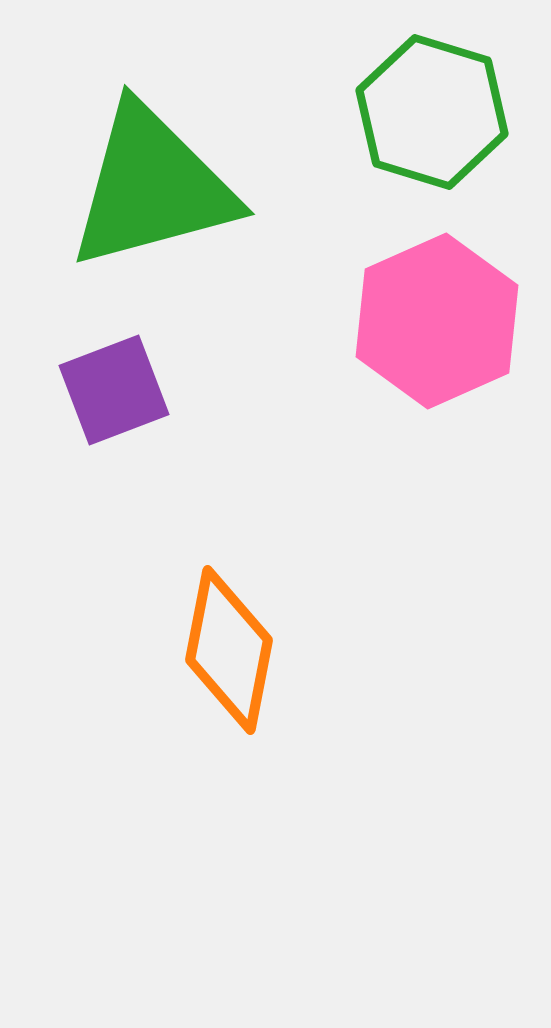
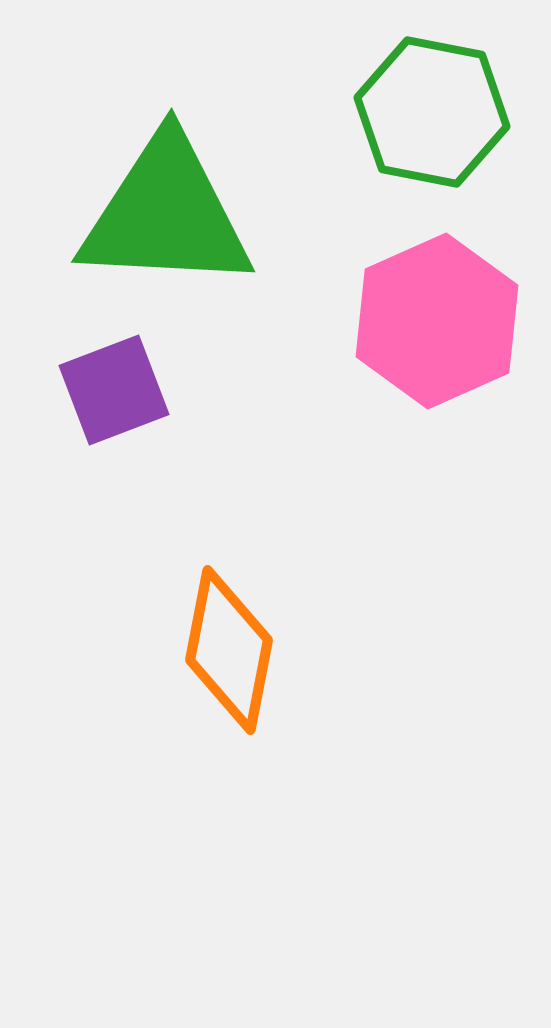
green hexagon: rotated 6 degrees counterclockwise
green triangle: moved 14 px right, 27 px down; rotated 18 degrees clockwise
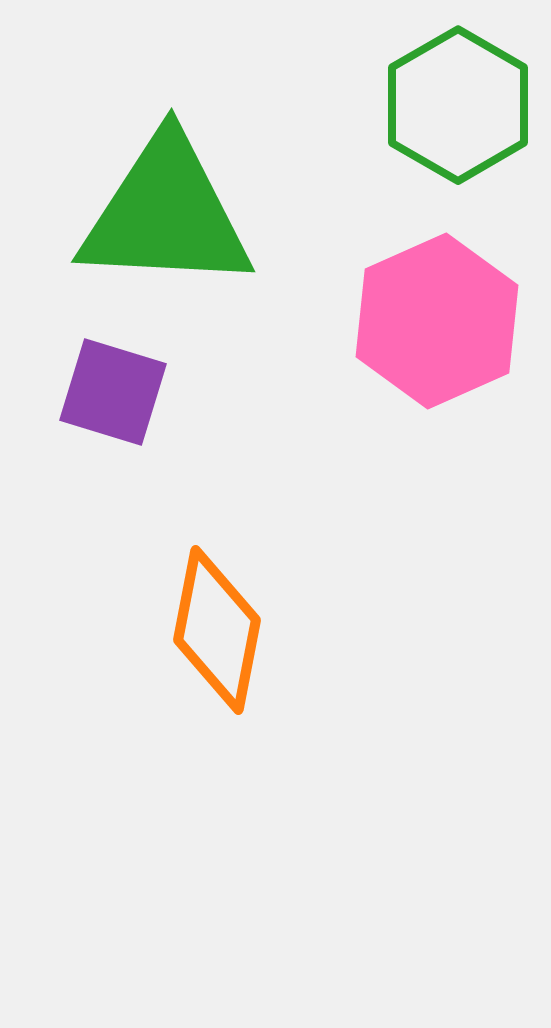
green hexagon: moved 26 px right, 7 px up; rotated 19 degrees clockwise
purple square: moved 1 px left, 2 px down; rotated 38 degrees clockwise
orange diamond: moved 12 px left, 20 px up
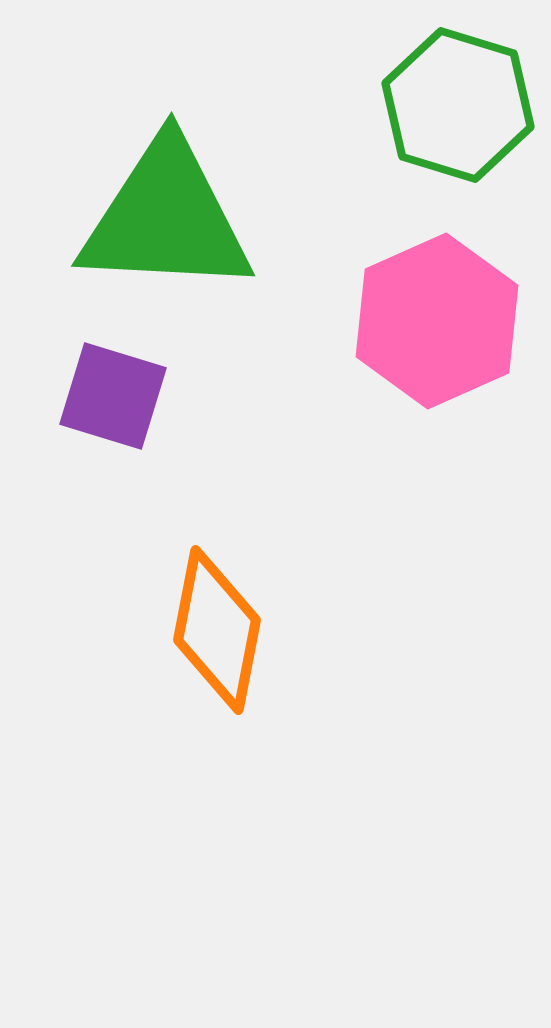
green hexagon: rotated 13 degrees counterclockwise
green triangle: moved 4 px down
purple square: moved 4 px down
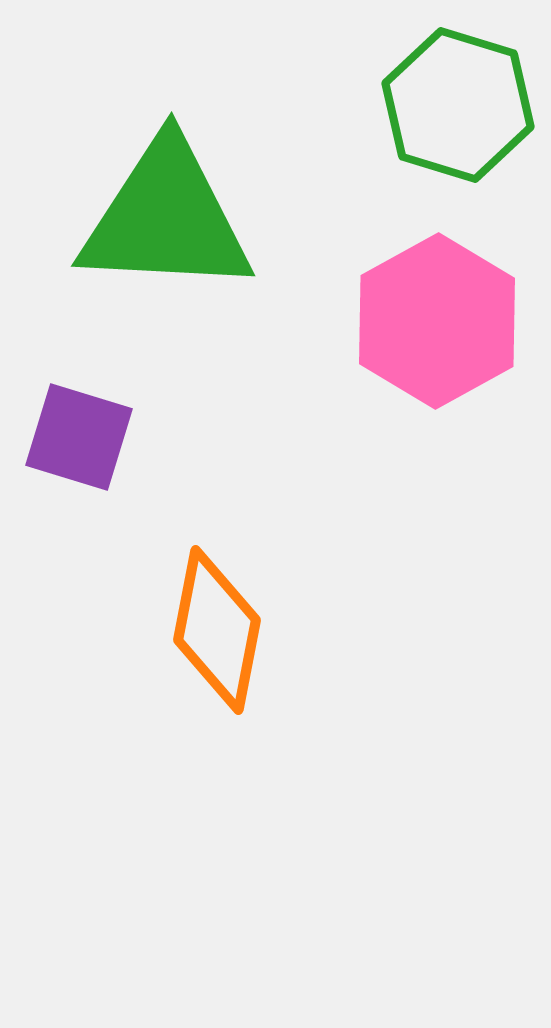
pink hexagon: rotated 5 degrees counterclockwise
purple square: moved 34 px left, 41 px down
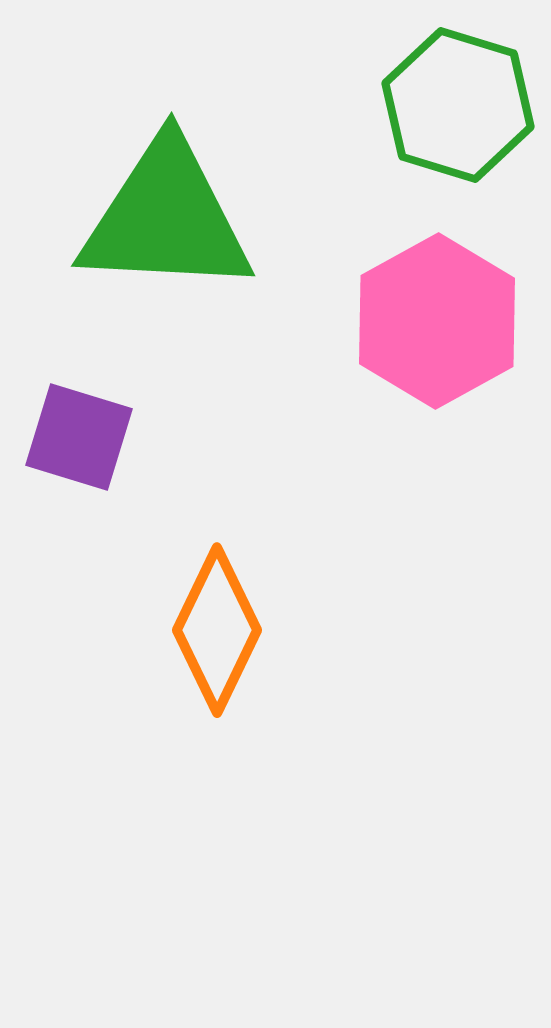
orange diamond: rotated 15 degrees clockwise
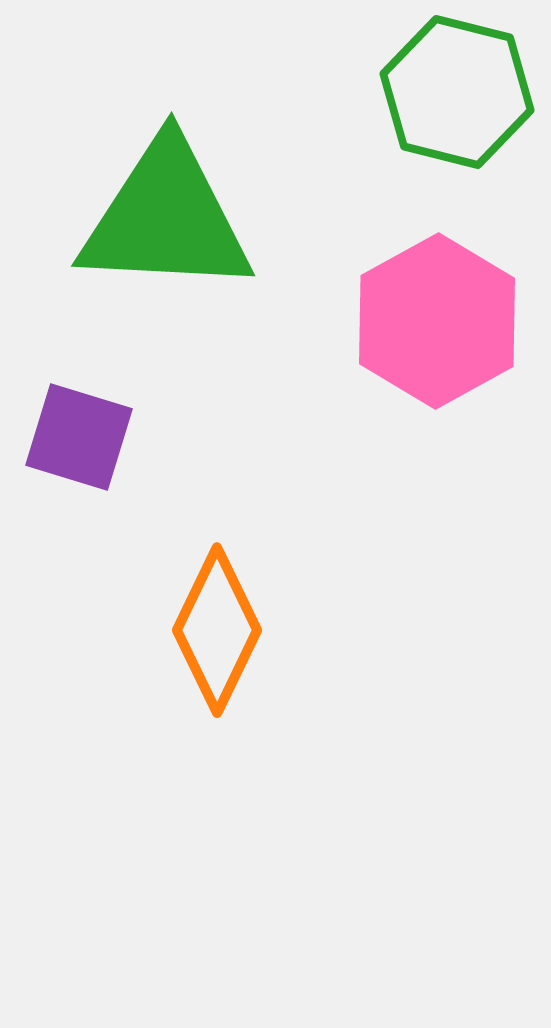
green hexagon: moved 1 px left, 13 px up; rotated 3 degrees counterclockwise
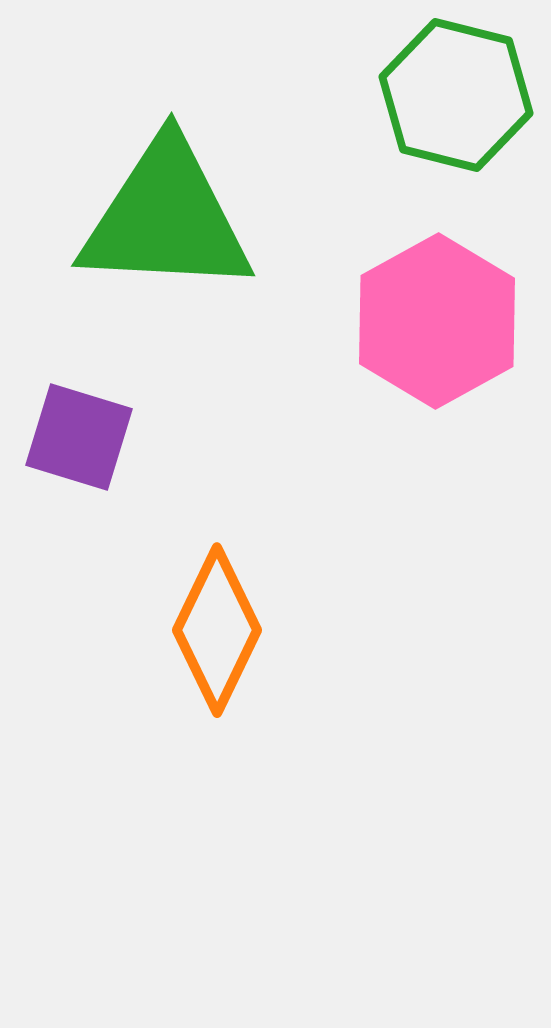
green hexagon: moved 1 px left, 3 px down
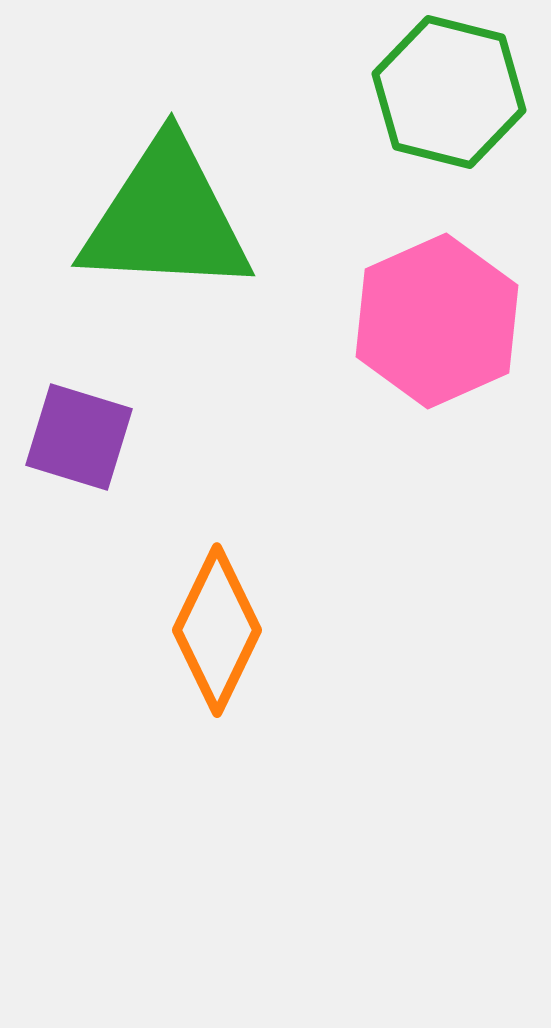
green hexagon: moved 7 px left, 3 px up
pink hexagon: rotated 5 degrees clockwise
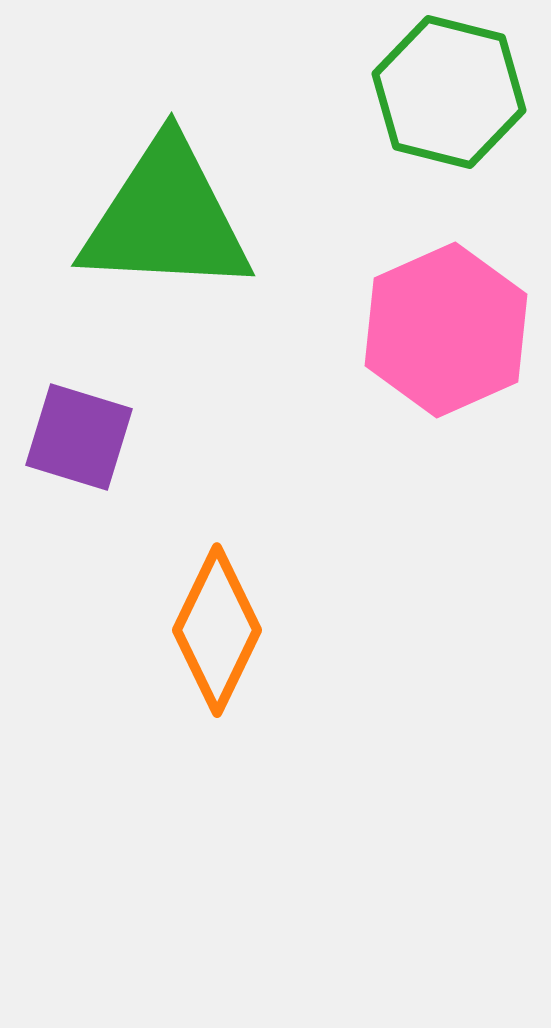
pink hexagon: moved 9 px right, 9 px down
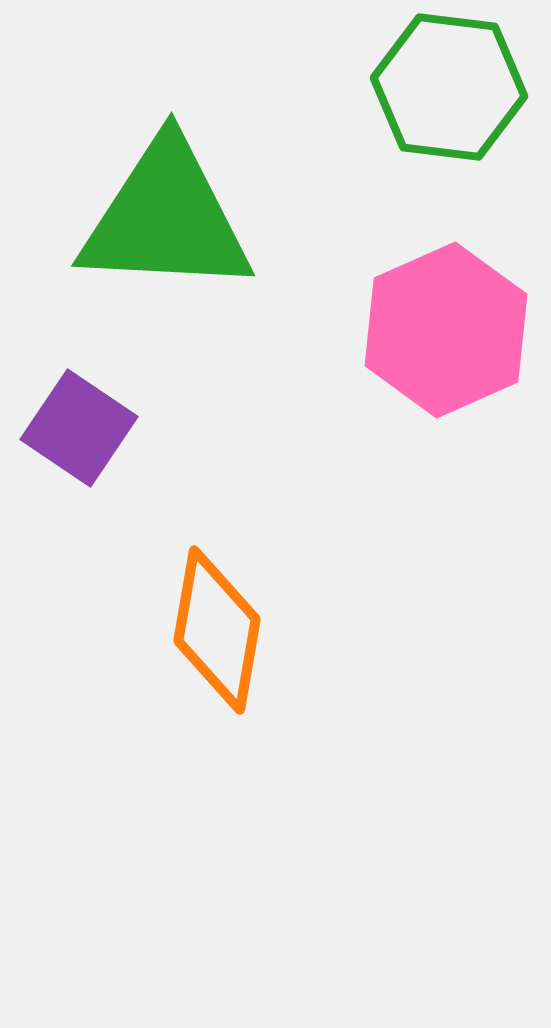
green hexagon: moved 5 px up; rotated 7 degrees counterclockwise
purple square: moved 9 px up; rotated 17 degrees clockwise
orange diamond: rotated 16 degrees counterclockwise
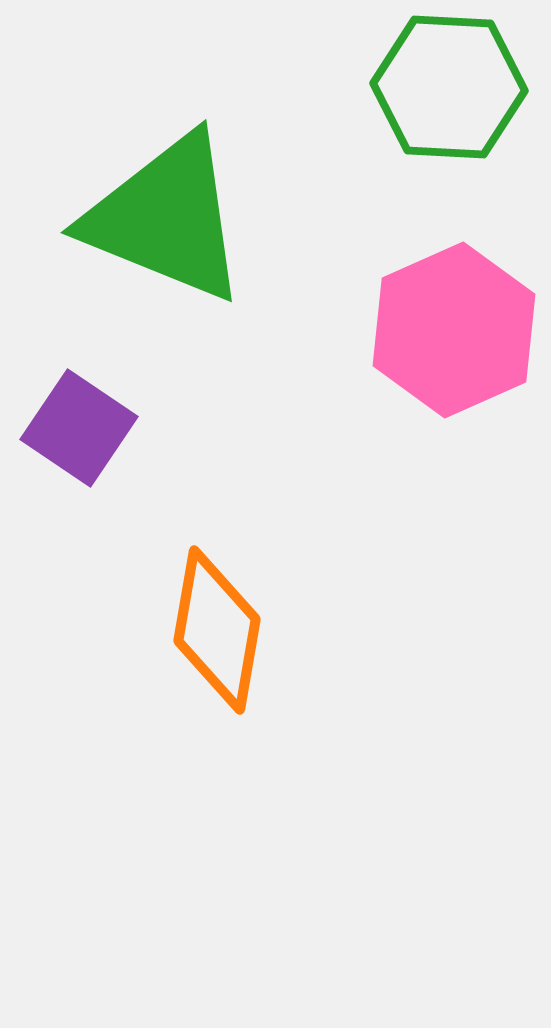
green hexagon: rotated 4 degrees counterclockwise
green triangle: rotated 19 degrees clockwise
pink hexagon: moved 8 px right
